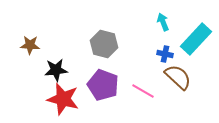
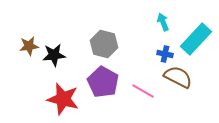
brown star: moved 1 px left, 1 px down; rotated 12 degrees counterclockwise
black star: moved 2 px left, 15 px up
brown semicircle: rotated 16 degrees counterclockwise
purple pentagon: moved 3 px up; rotated 8 degrees clockwise
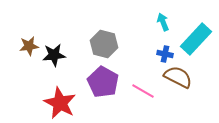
red star: moved 3 px left, 4 px down; rotated 12 degrees clockwise
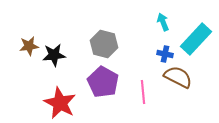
pink line: moved 1 px down; rotated 55 degrees clockwise
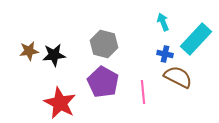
brown star: moved 5 px down
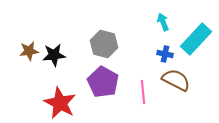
brown semicircle: moved 2 px left, 3 px down
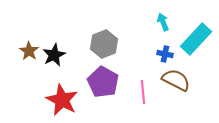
gray hexagon: rotated 24 degrees clockwise
brown star: rotated 30 degrees counterclockwise
black star: rotated 20 degrees counterclockwise
red star: moved 2 px right, 3 px up
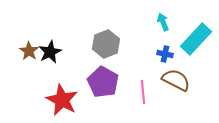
gray hexagon: moved 2 px right
black star: moved 4 px left, 3 px up
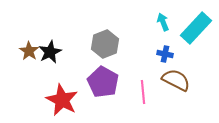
cyan rectangle: moved 11 px up
gray hexagon: moved 1 px left
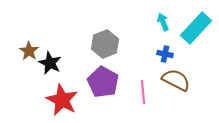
black star: moved 11 px down; rotated 20 degrees counterclockwise
